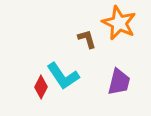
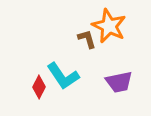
orange star: moved 10 px left, 3 px down
purple trapezoid: rotated 64 degrees clockwise
red diamond: moved 2 px left
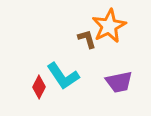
orange star: rotated 20 degrees clockwise
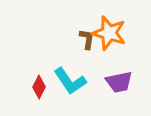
orange star: moved 7 px down; rotated 28 degrees counterclockwise
brown L-shape: rotated 25 degrees clockwise
cyan L-shape: moved 7 px right, 5 px down
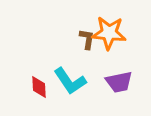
orange star: rotated 12 degrees counterclockwise
red diamond: rotated 30 degrees counterclockwise
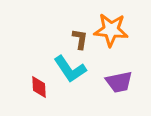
orange star: moved 2 px right, 3 px up
brown L-shape: moved 7 px left
cyan L-shape: moved 12 px up
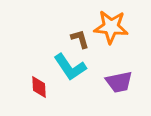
orange star: moved 3 px up
brown L-shape: rotated 25 degrees counterclockwise
cyan L-shape: moved 2 px up
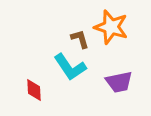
orange star: rotated 12 degrees clockwise
red diamond: moved 5 px left, 3 px down
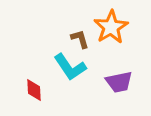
orange star: rotated 24 degrees clockwise
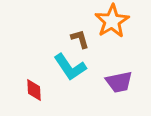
orange star: moved 1 px right, 6 px up
